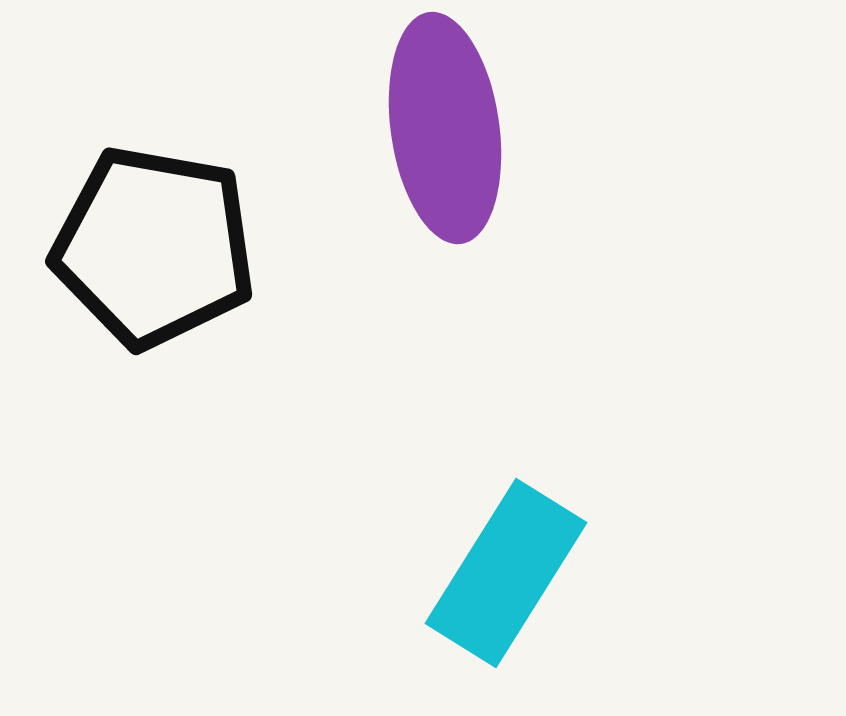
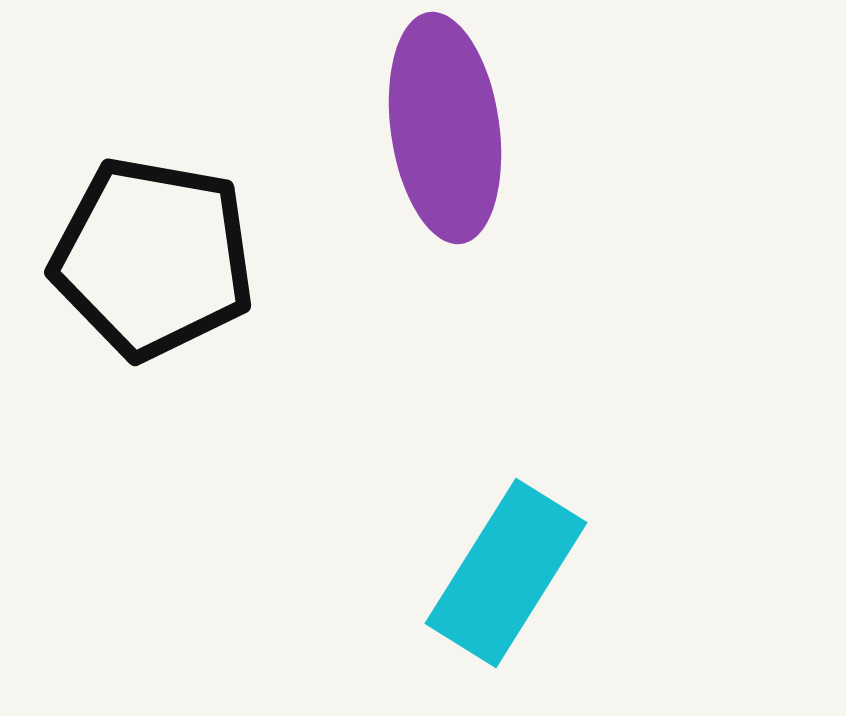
black pentagon: moved 1 px left, 11 px down
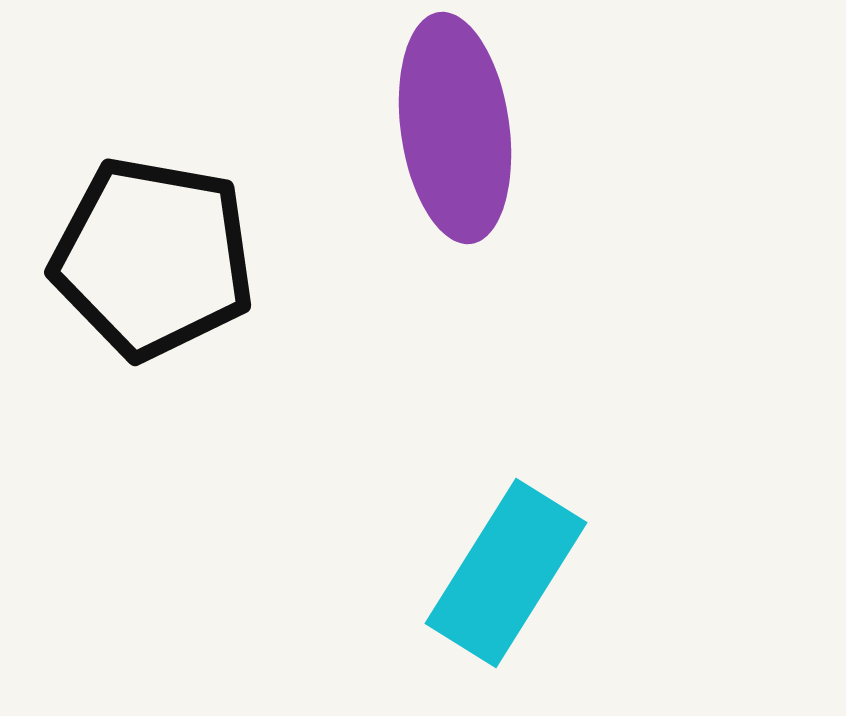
purple ellipse: moved 10 px right
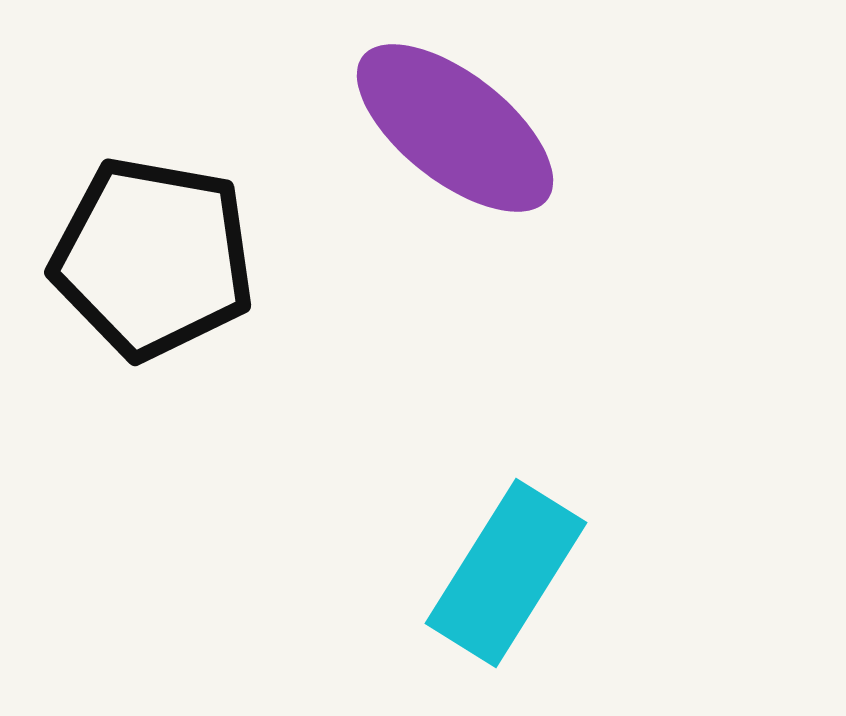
purple ellipse: rotated 44 degrees counterclockwise
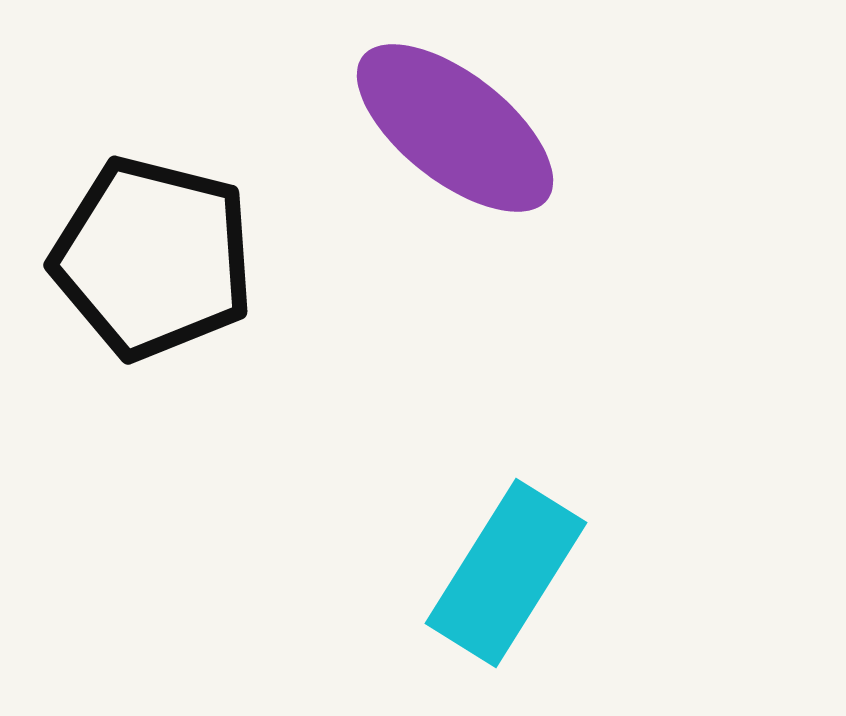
black pentagon: rotated 4 degrees clockwise
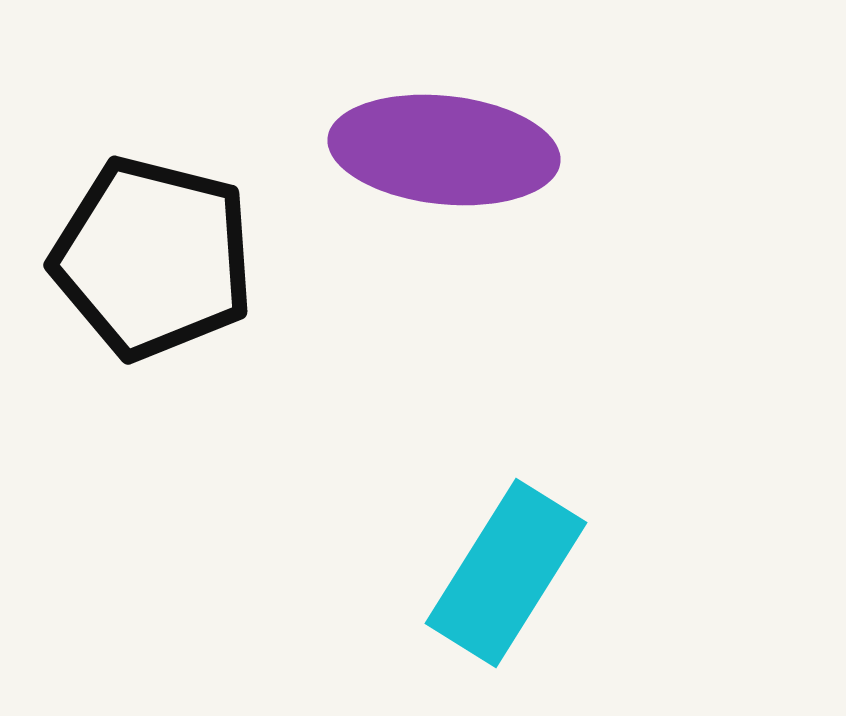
purple ellipse: moved 11 px left, 22 px down; rotated 32 degrees counterclockwise
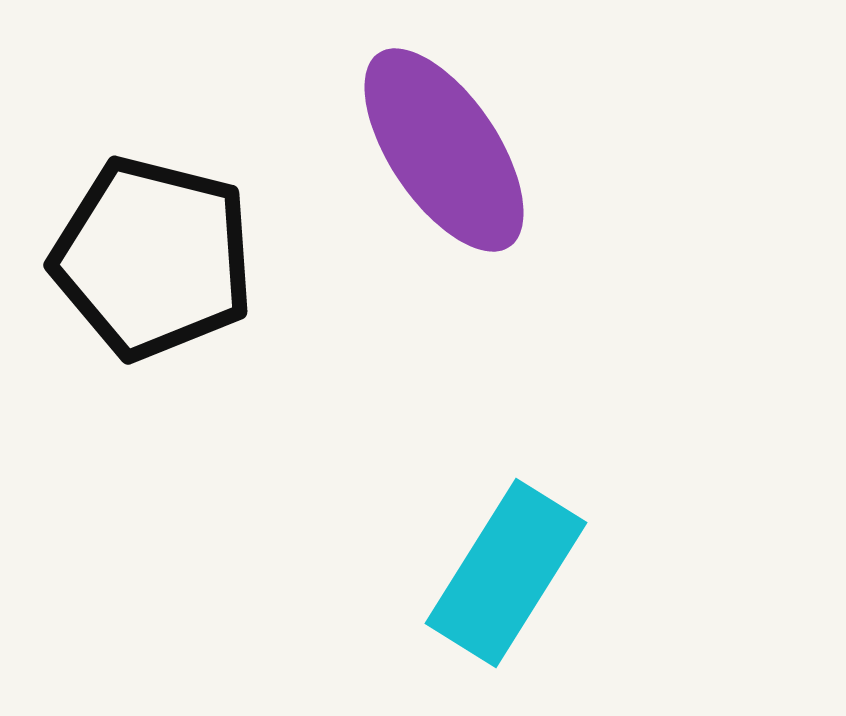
purple ellipse: rotated 50 degrees clockwise
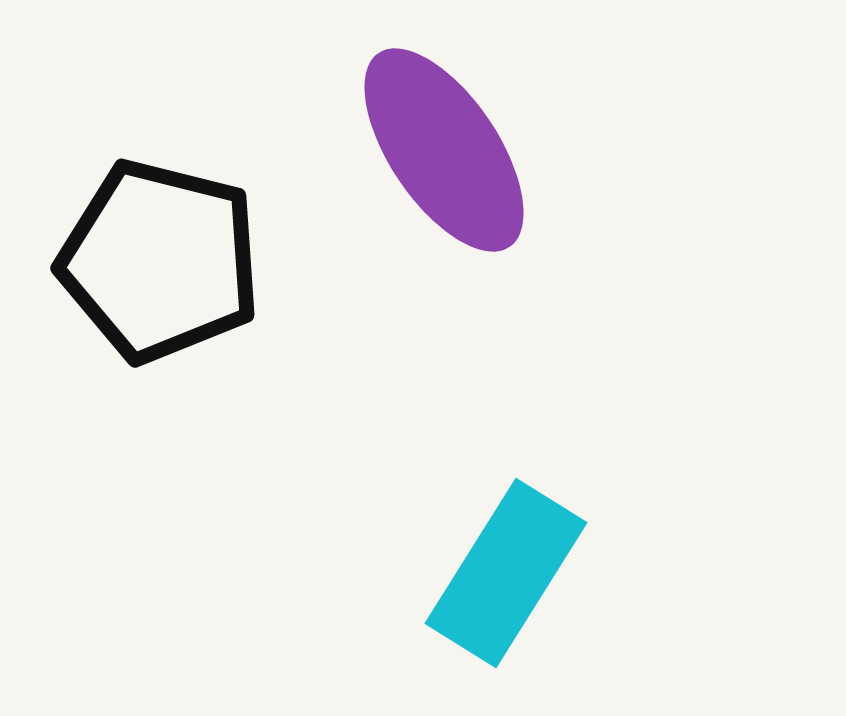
black pentagon: moved 7 px right, 3 px down
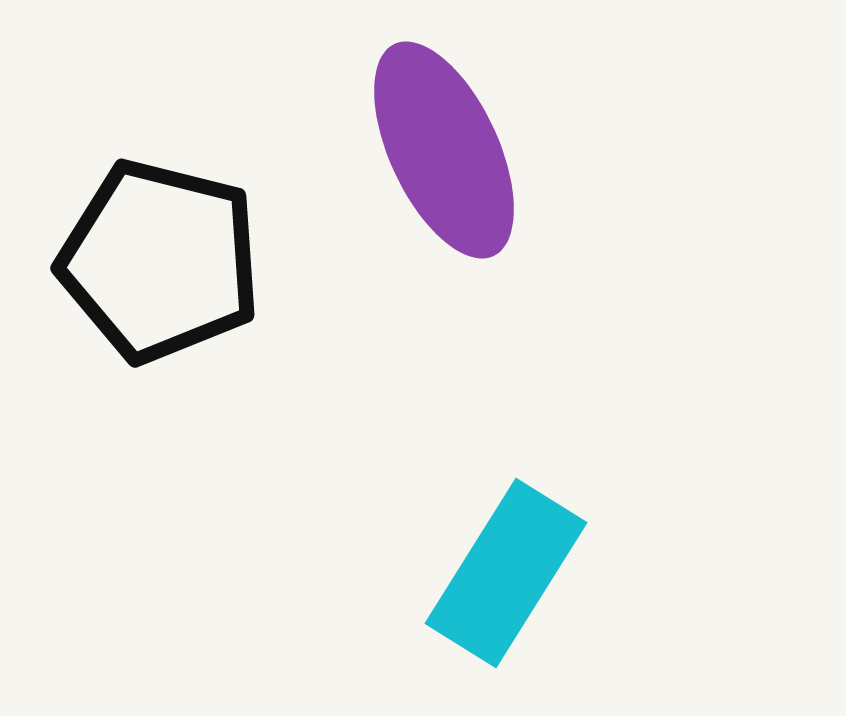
purple ellipse: rotated 9 degrees clockwise
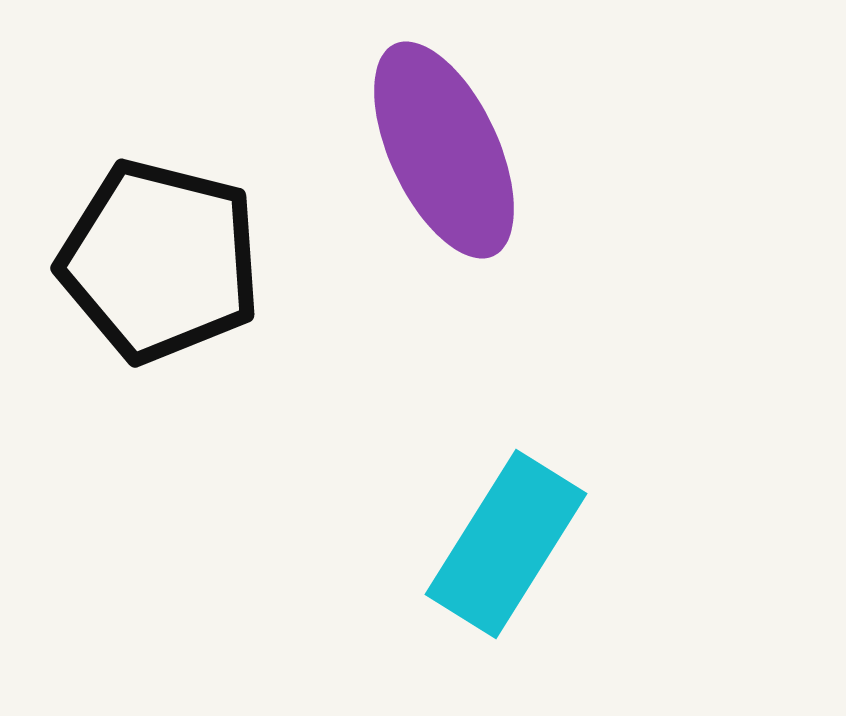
cyan rectangle: moved 29 px up
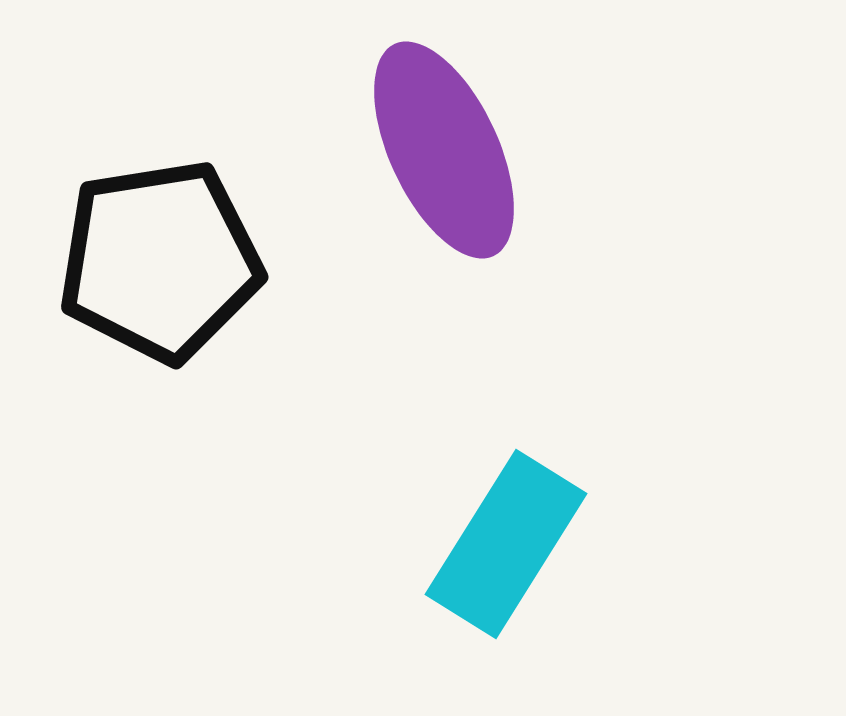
black pentagon: rotated 23 degrees counterclockwise
